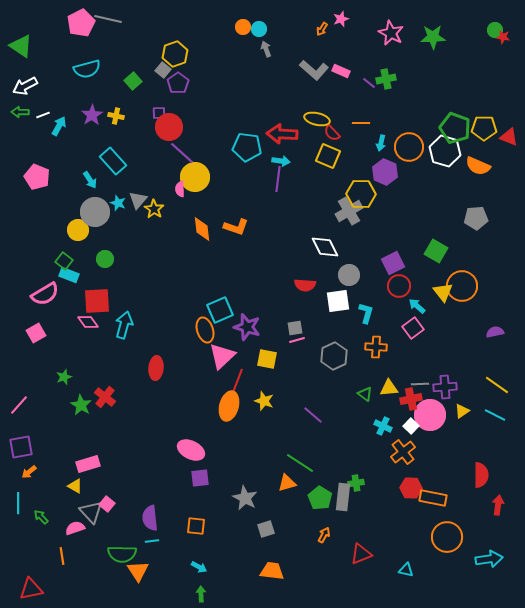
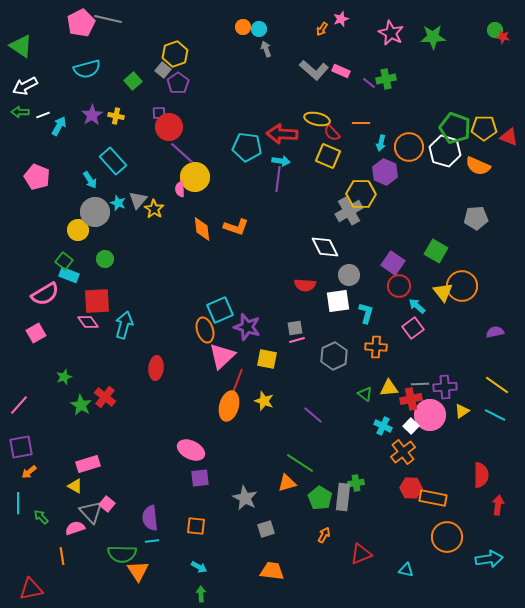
purple square at (393, 263): rotated 30 degrees counterclockwise
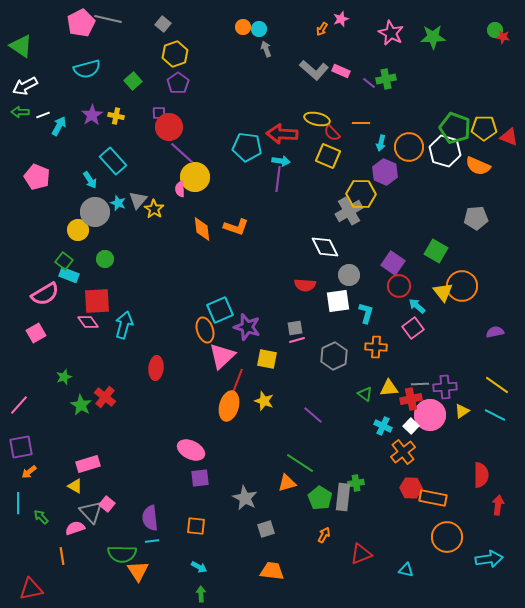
gray square at (163, 70): moved 46 px up
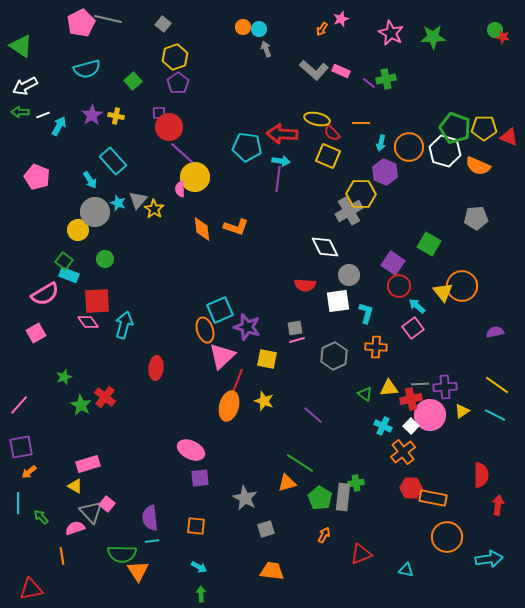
yellow hexagon at (175, 54): moved 3 px down
green square at (436, 251): moved 7 px left, 7 px up
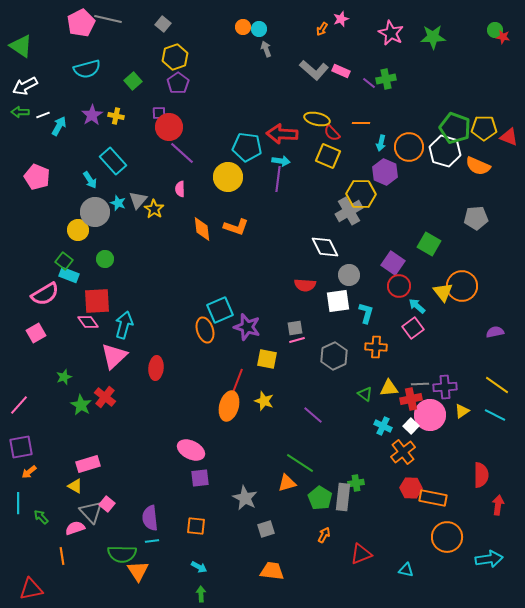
yellow circle at (195, 177): moved 33 px right
pink triangle at (222, 356): moved 108 px left
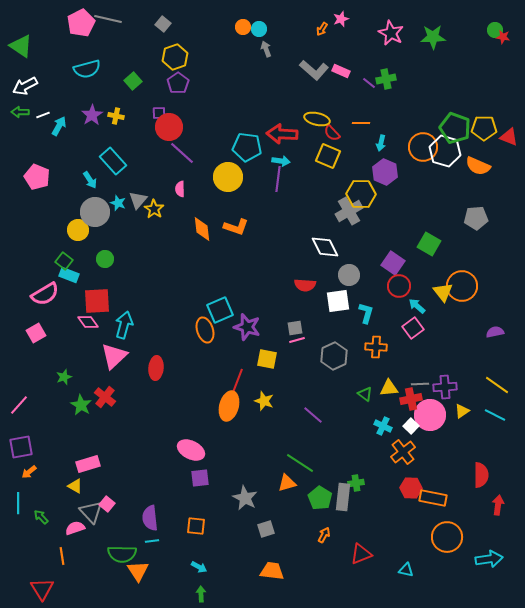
orange circle at (409, 147): moved 14 px right
red triangle at (31, 589): moved 11 px right; rotated 50 degrees counterclockwise
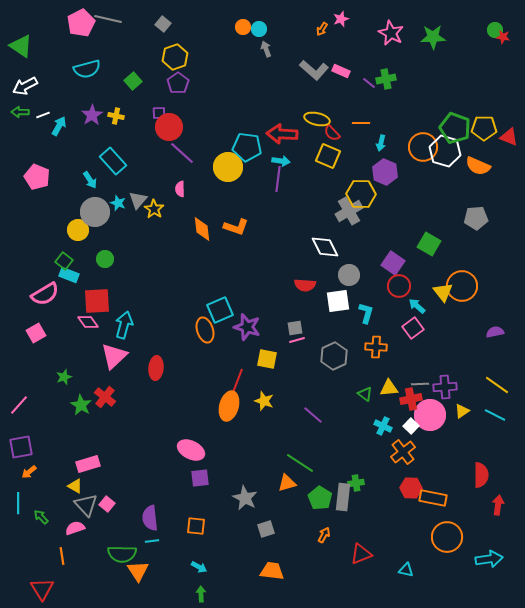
yellow circle at (228, 177): moved 10 px up
gray triangle at (91, 512): moved 5 px left, 7 px up
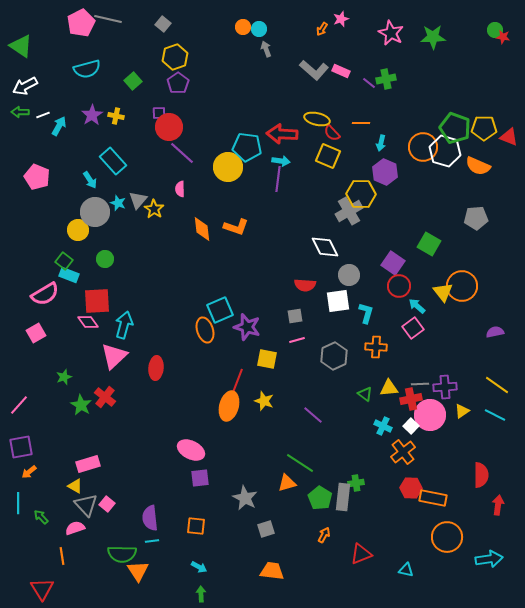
gray square at (295, 328): moved 12 px up
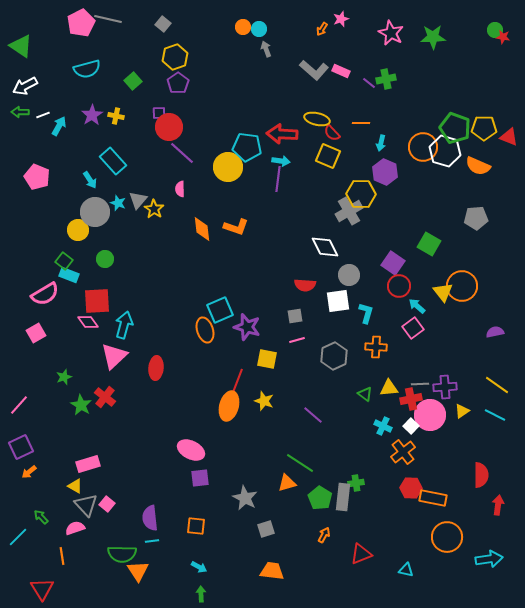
purple square at (21, 447): rotated 15 degrees counterclockwise
cyan line at (18, 503): moved 34 px down; rotated 45 degrees clockwise
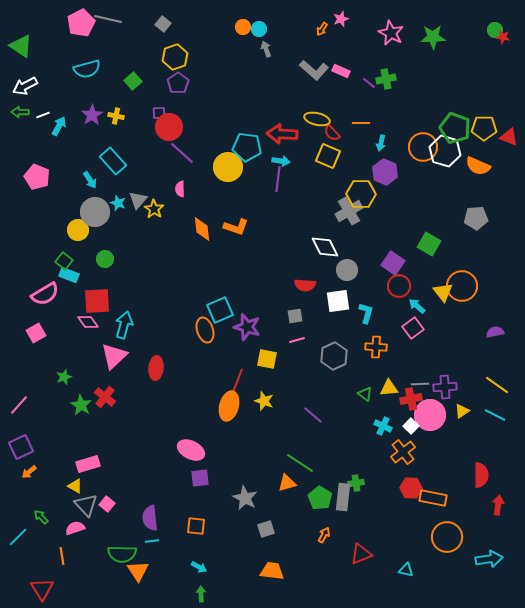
gray circle at (349, 275): moved 2 px left, 5 px up
